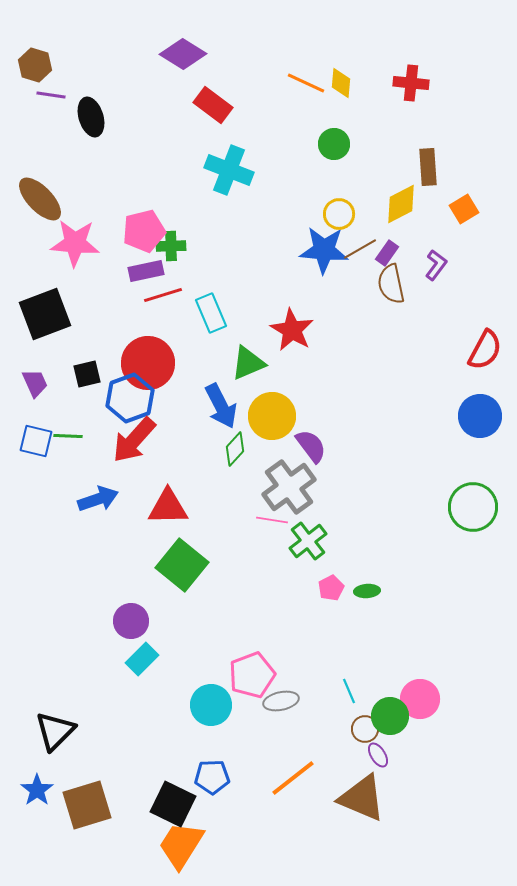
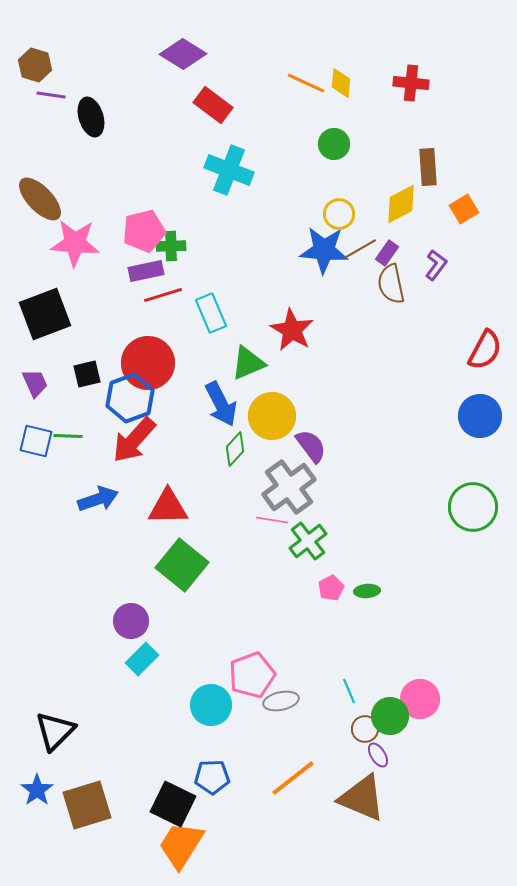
blue arrow at (221, 406): moved 2 px up
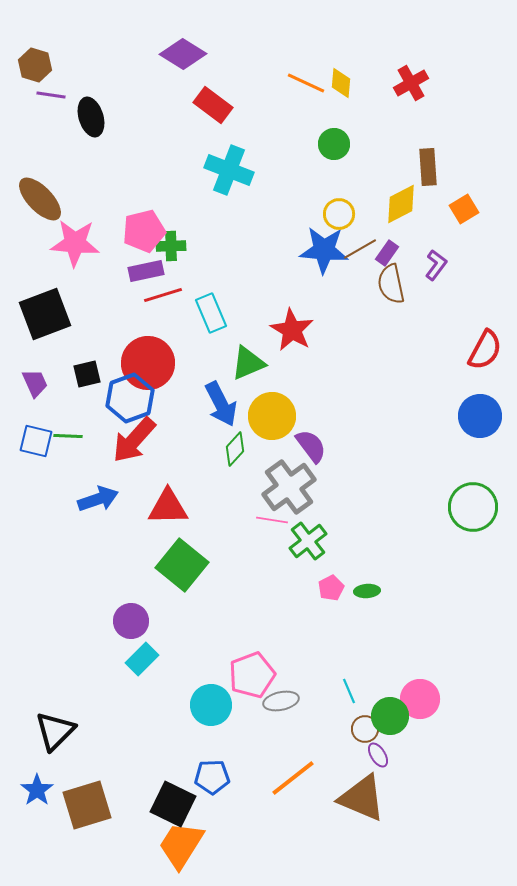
red cross at (411, 83): rotated 36 degrees counterclockwise
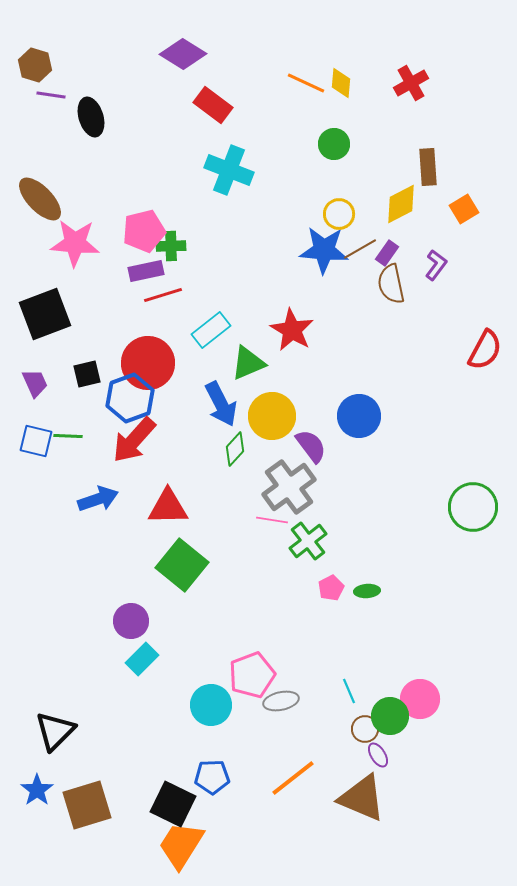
cyan rectangle at (211, 313): moved 17 px down; rotated 75 degrees clockwise
blue circle at (480, 416): moved 121 px left
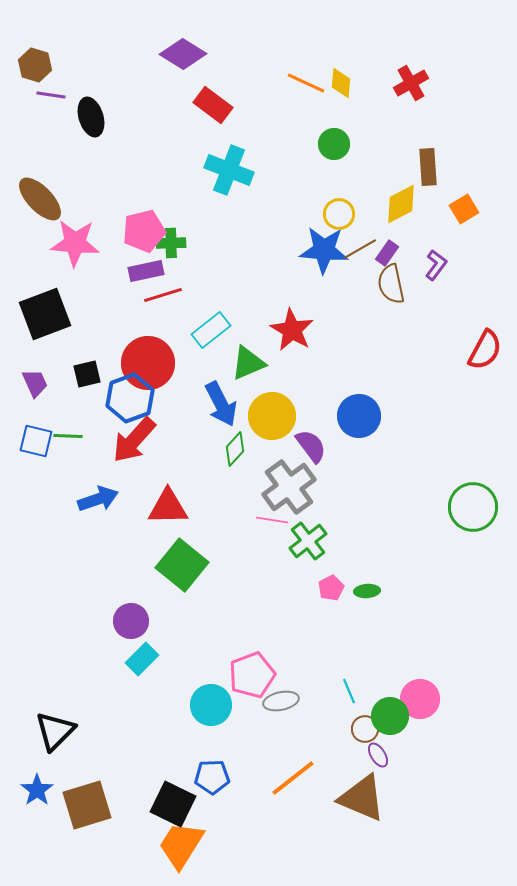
green cross at (171, 246): moved 3 px up
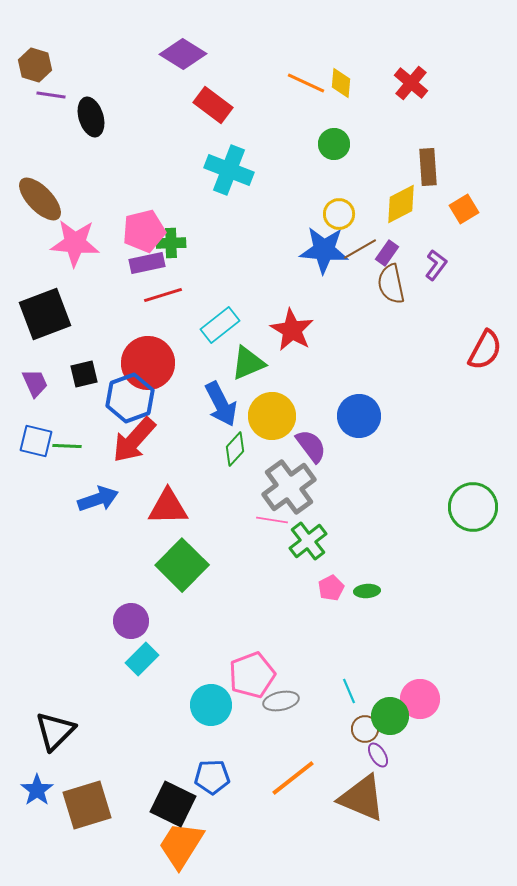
red cross at (411, 83): rotated 20 degrees counterclockwise
purple rectangle at (146, 271): moved 1 px right, 8 px up
cyan rectangle at (211, 330): moved 9 px right, 5 px up
black square at (87, 374): moved 3 px left
green line at (68, 436): moved 1 px left, 10 px down
green square at (182, 565): rotated 6 degrees clockwise
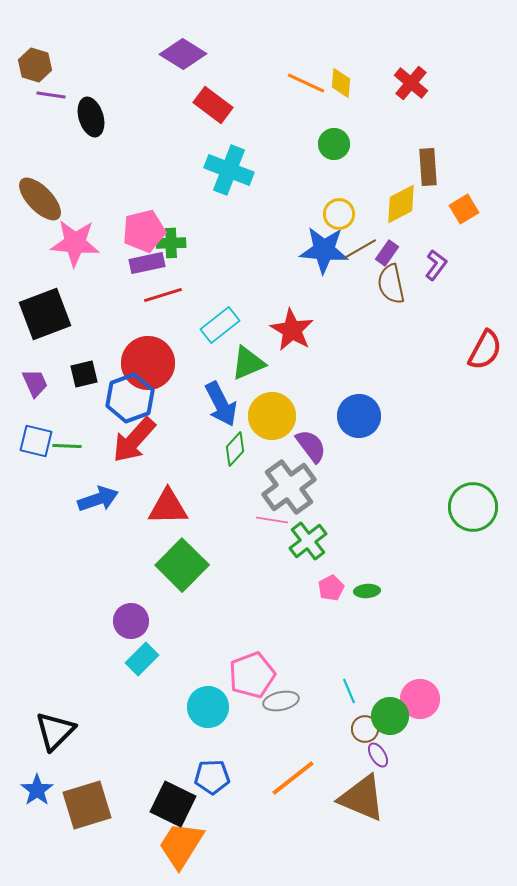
cyan circle at (211, 705): moved 3 px left, 2 px down
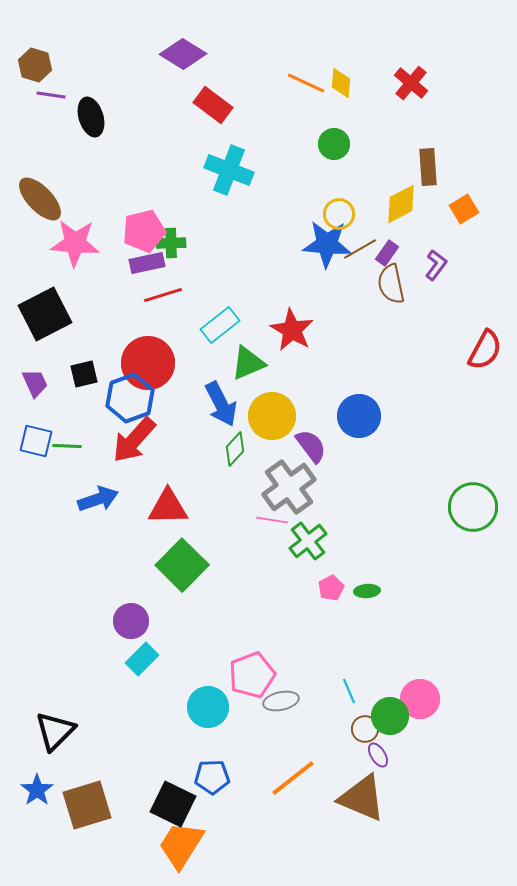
blue star at (324, 250): moved 3 px right, 6 px up
black square at (45, 314): rotated 6 degrees counterclockwise
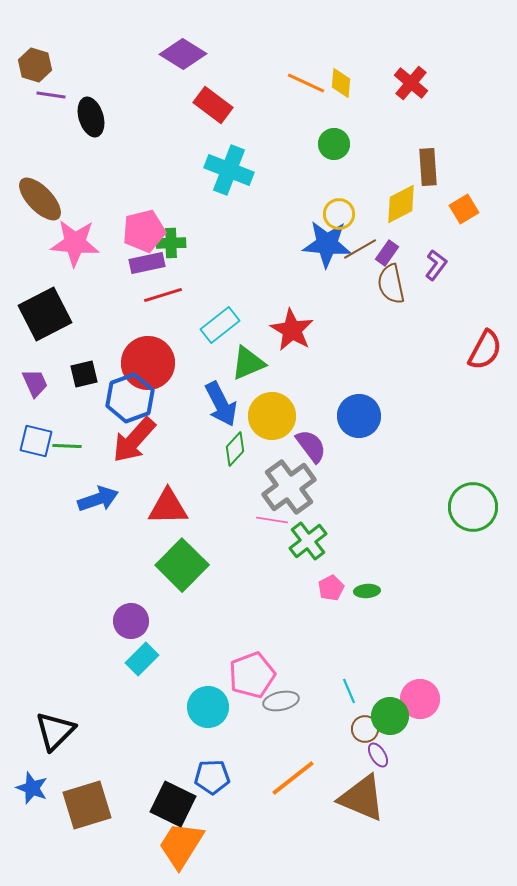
blue star at (37, 790): moved 5 px left, 2 px up; rotated 16 degrees counterclockwise
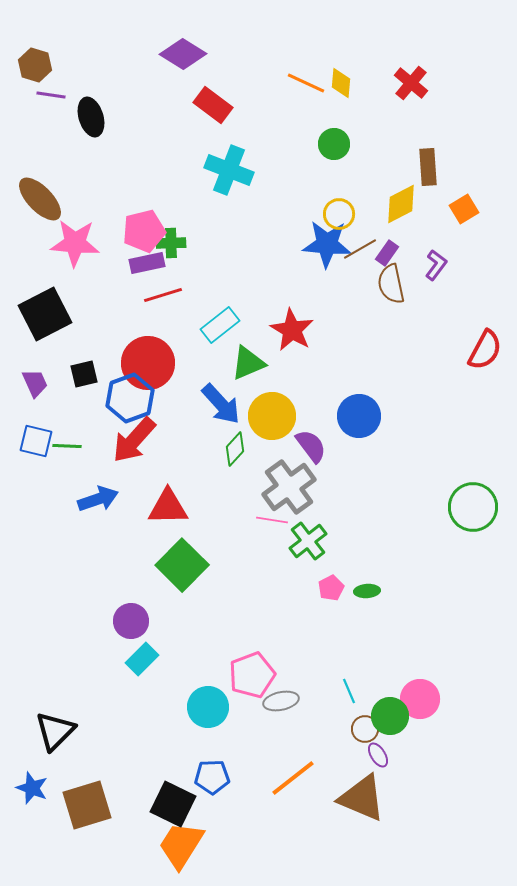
blue arrow at (221, 404): rotated 15 degrees counterclockwise
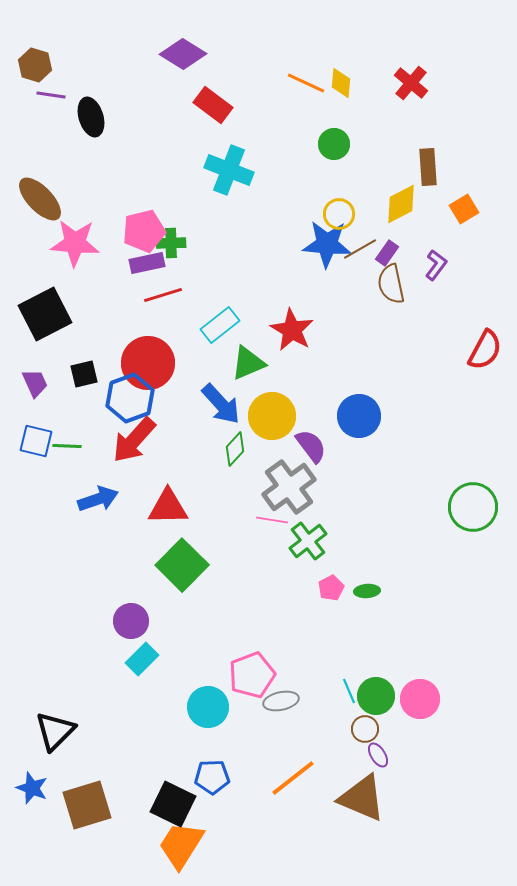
green circle at (390, 716): moved 14 px left, 20 px up
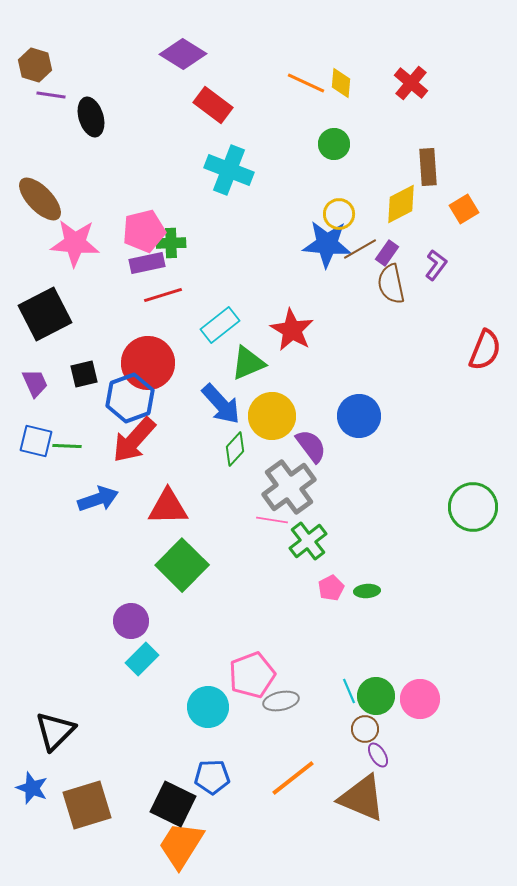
red semicircle at (485, 350): rotated 6 degrees counterclockwise
